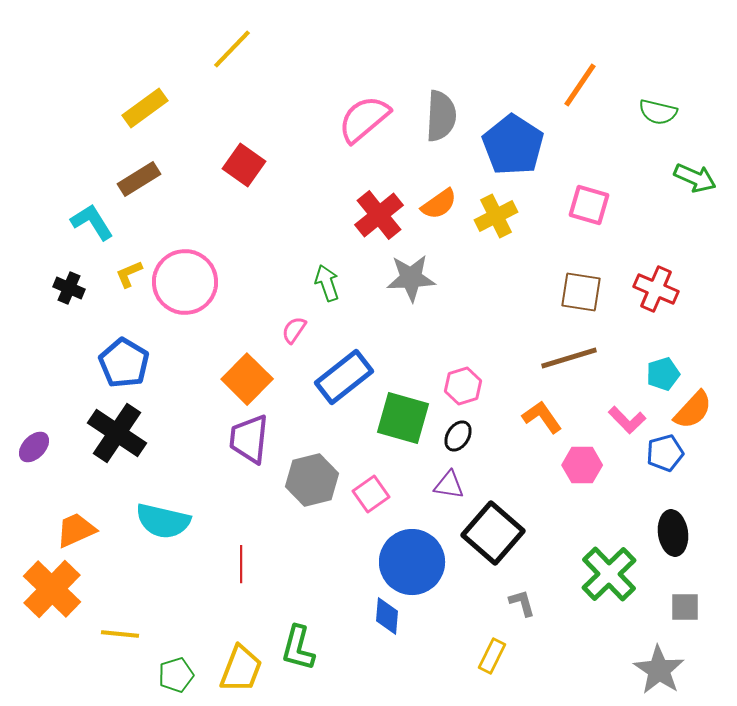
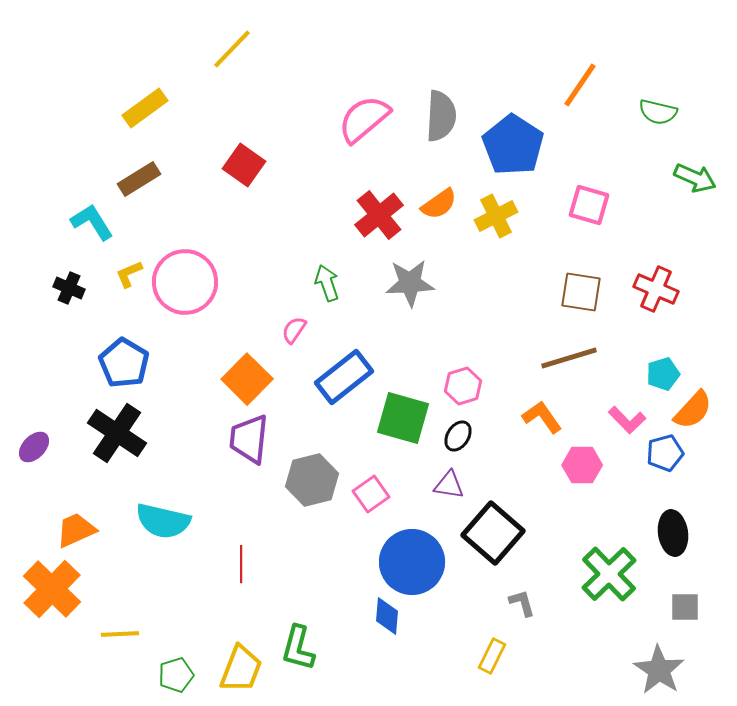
gray star at (411, 278): moved 1 px left, 5 px down
yellow line at (120, 634): rotated 9 degrees counterclockwise
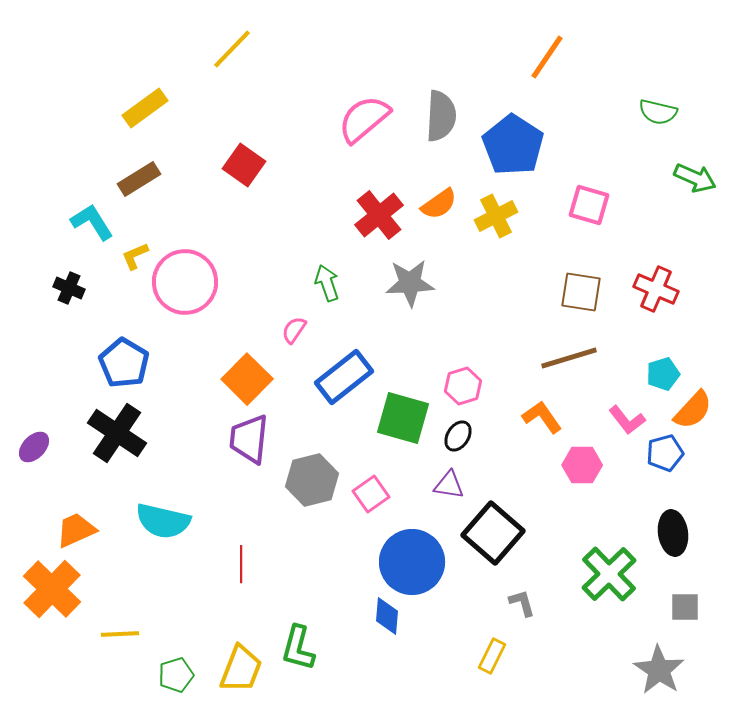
orange line at (580, 85): moved 33 px left, 28 px up
yellow L-shape at (129, 274): moved 6 px right, 18 px up
pink L-shape at (627, 420): rotated 6 degrees clockwise
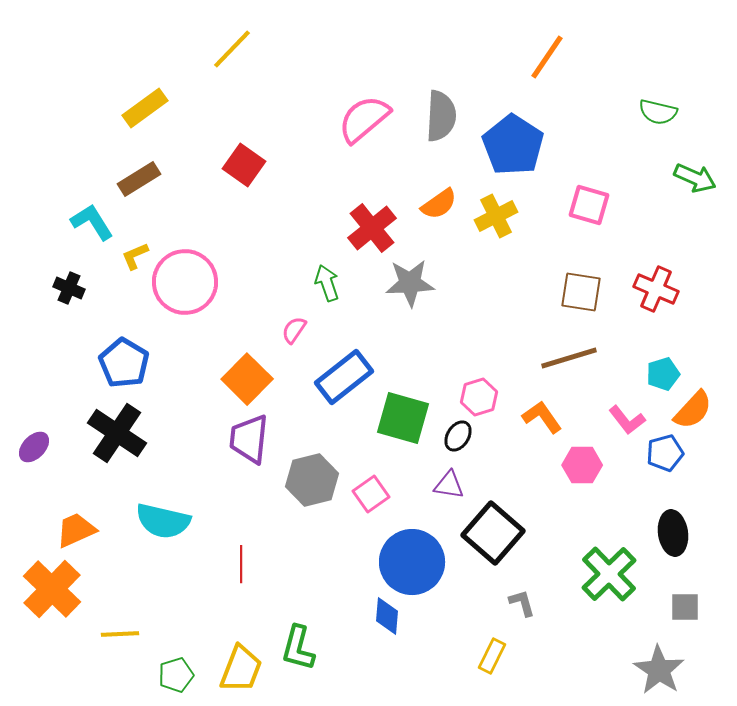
red cross at (379, 215): moved 7 px left, 13 px down
pink hexagon at (463, 386): moved 16 px right, 11 px down
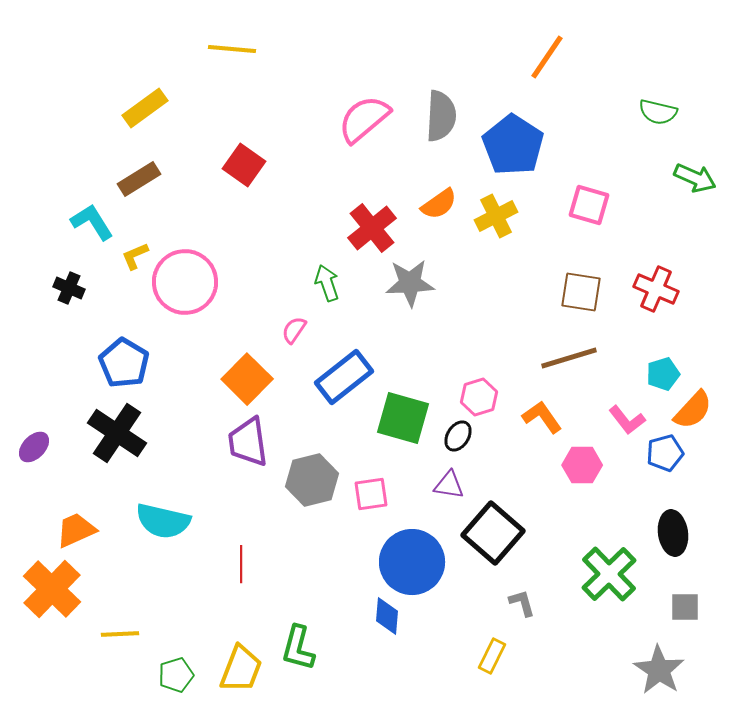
yellow line at (232, 49): rotated 51 degrees clockwise
purple trapezoid at (249, 439): moved 1 px left, 3 px down; rotated 14 degrees counterclockwise
pink square at (371, 494): rotated 27 degrees clockwise
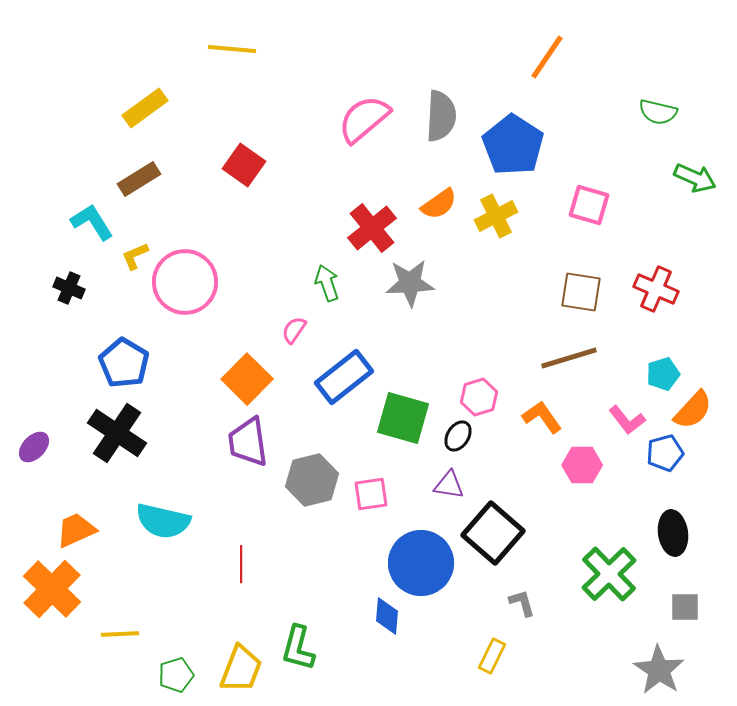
blue circle at (412, 562): moved 9 px right, 1 px down
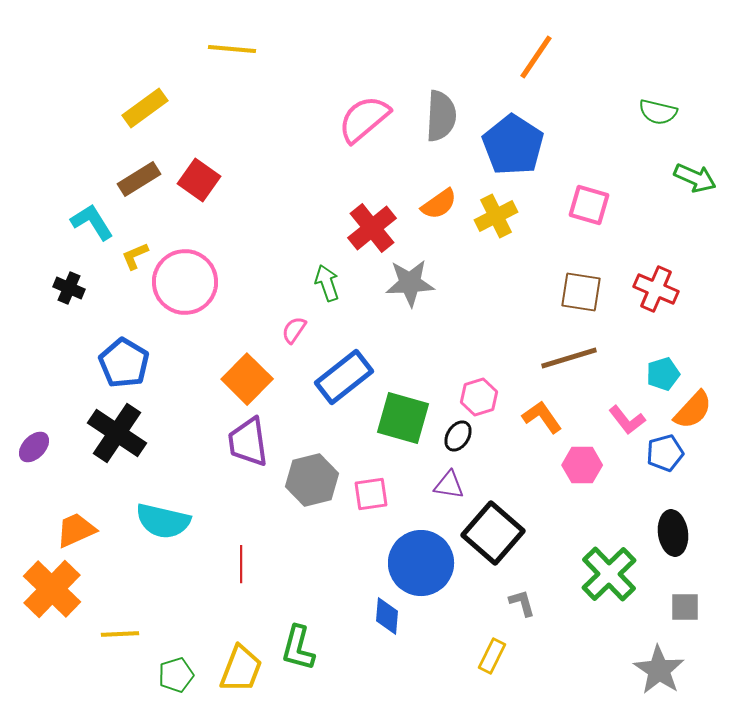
orange line at (547, 57): moved 11 px left
red square at (244, 165): moved 45 px left, 15 px down
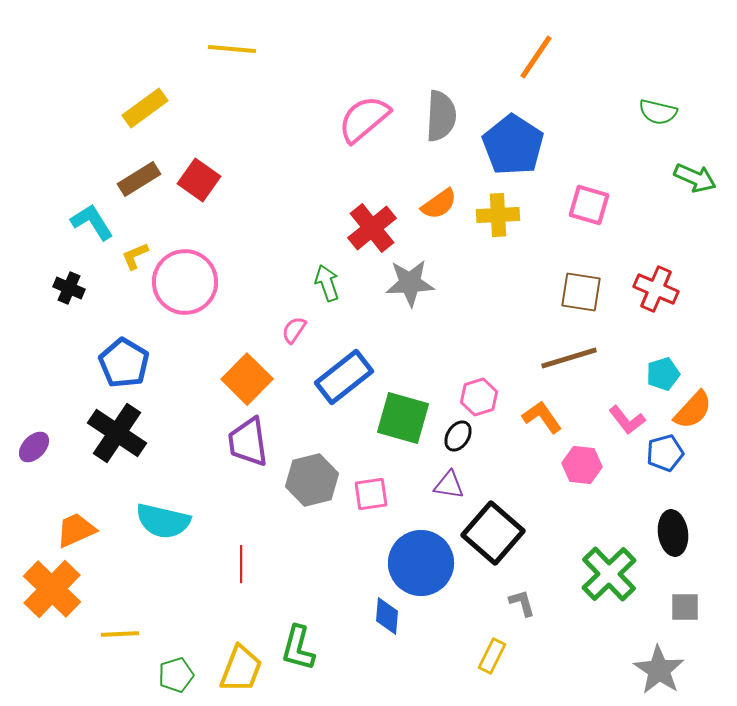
yellow cross at (496, 216): moved 2 px right, 1 px up; rotated 24 degrees clockwise
pink hexagon at (582, 465): rotated 6 degrees clockwise
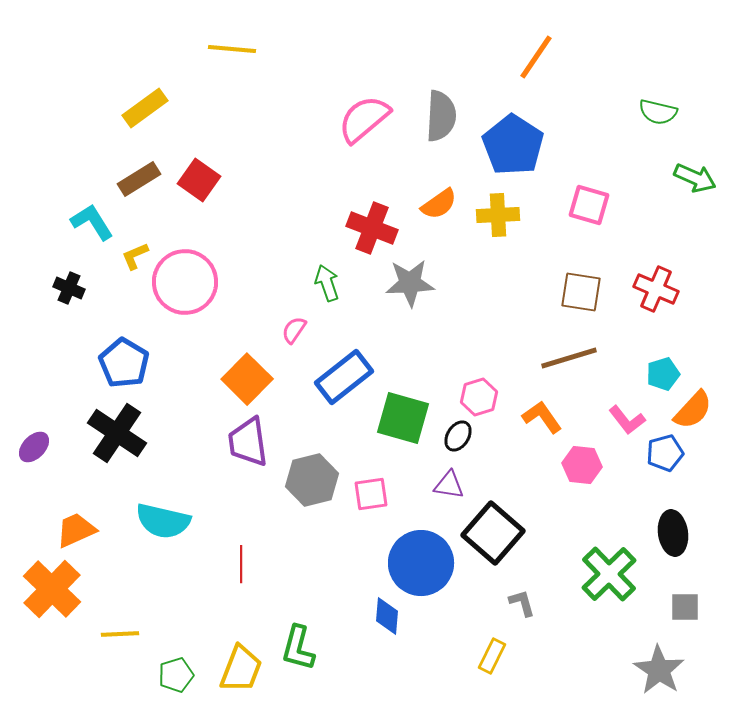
red cross at (372, 228): rotated 30 degrees counterclockwise
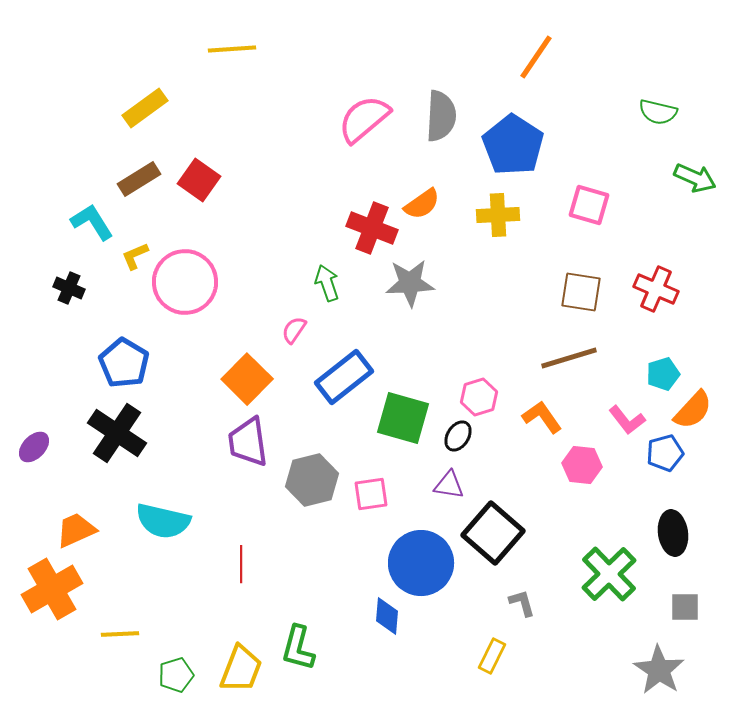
yellow line at (232, 49): rotated 9 degrees counterclockwise
orange semicircle at (439, 204): moved 17 px left
orange cross at (52, 589): rotated 16 degrees clockwise
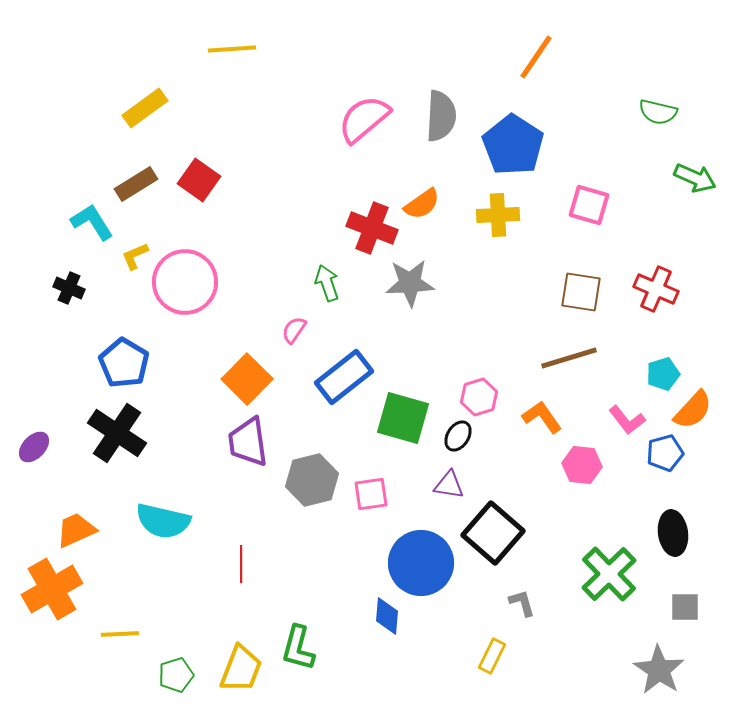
brown rectangle at (139, 179): moved 3 px left, 5 px down
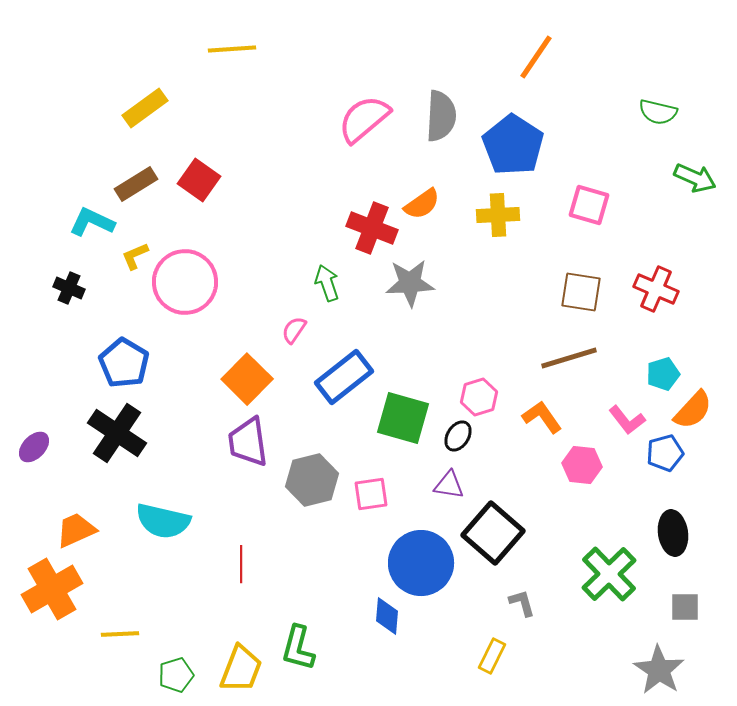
cyan L-shape at (92, 222): rotated 33 degrees counterclockwise
